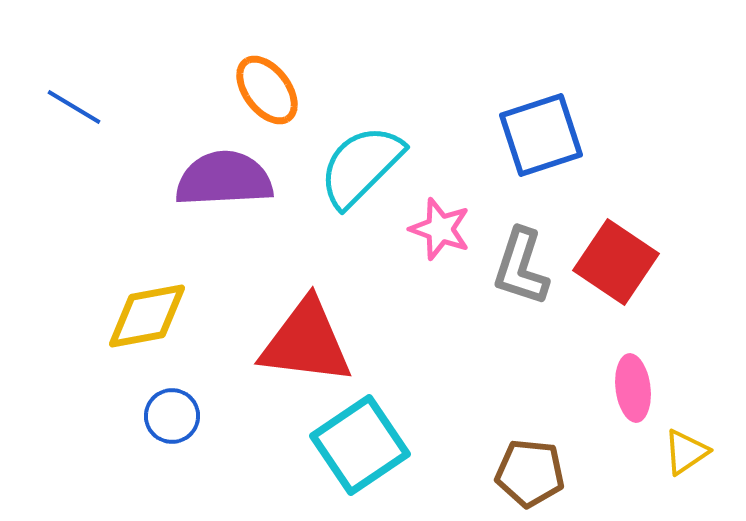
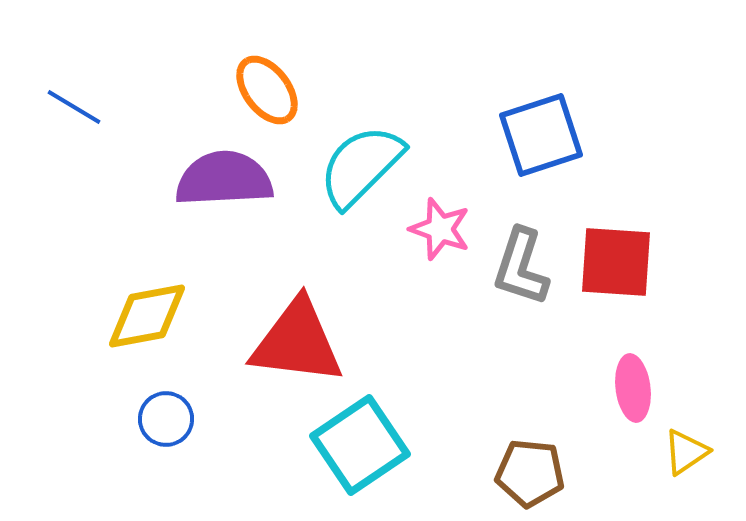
red square: rotated 30 degrees counterclockwise
red triangle: moved 9 px left
blue circle: moved 6 px left, 3 px down
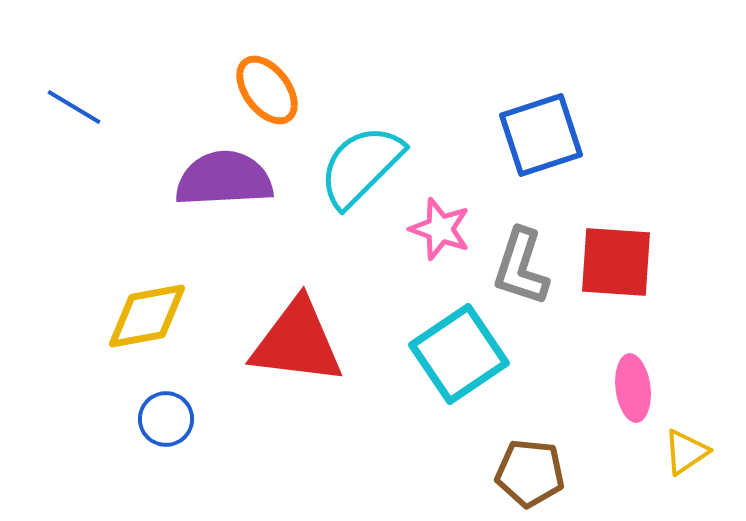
cyan square: moved 99 px right, 91 px up
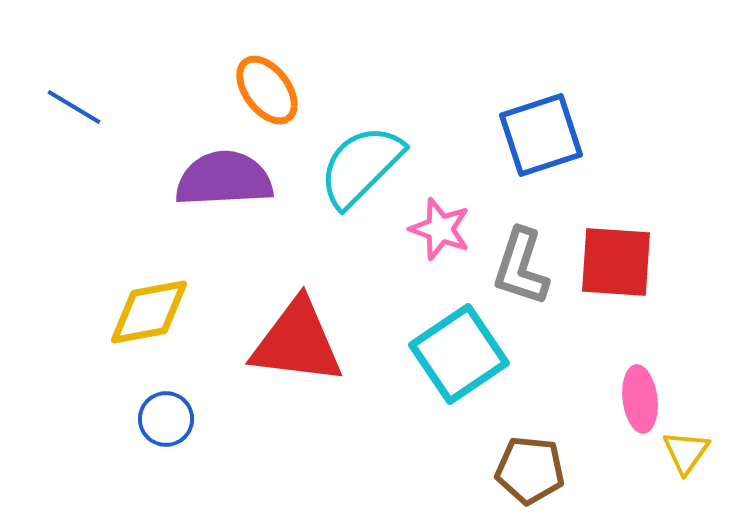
yellow diamond: moved 2 px right, 4 px up
pink ellipse: moved 7 px right, 11 px down
yellow triangle: rotated 21 degrees counterclockwise
brown pentagon: moved 3 px up
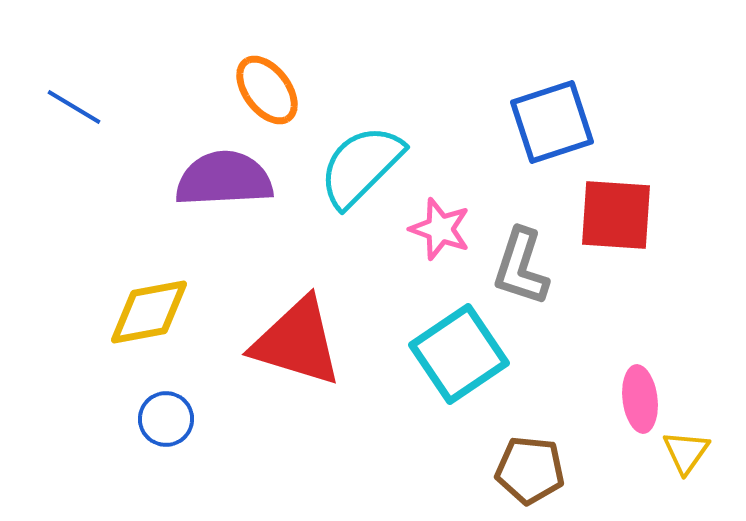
blue square: moved 11 px right, 13 px up
red square: moved 47 px up
red triangle: rotated 10 degrees clockwise
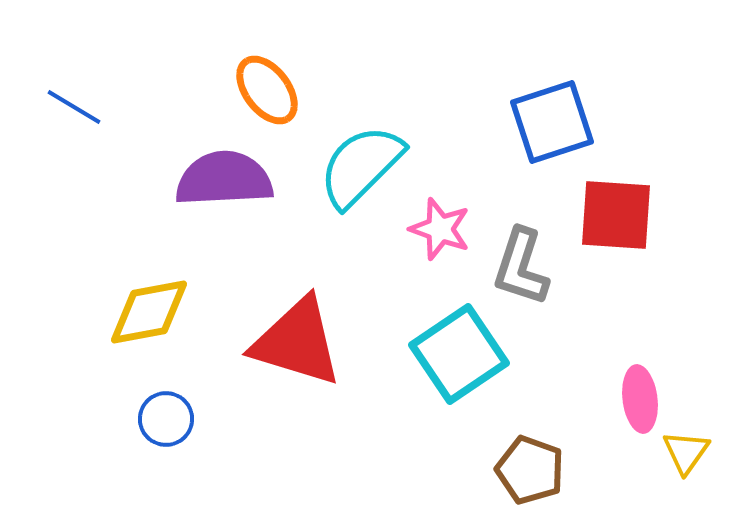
brown pentagon: rotated 14 degrees clockwise
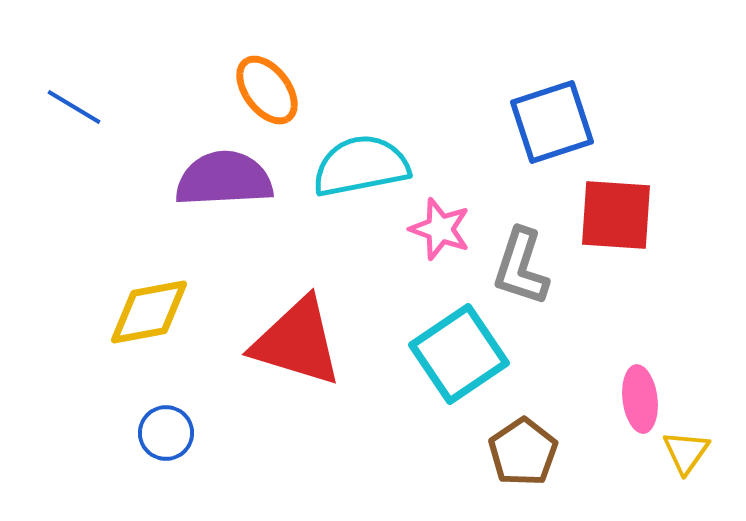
cyan semicircle: rotated 34 degrees clockwise
blue circle: moved 14 px down
brown pentagon: moved 7 px left, 18 px up; rotated 18 degrees clockwise
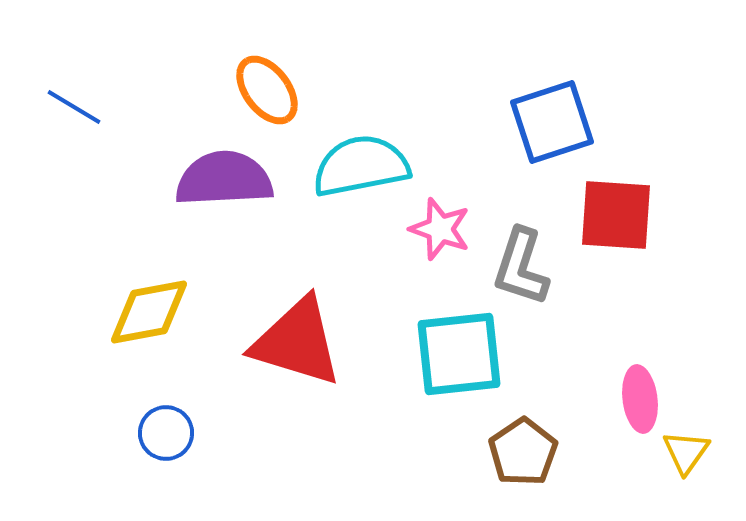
cyan square: rotated 28 degrees clockwise
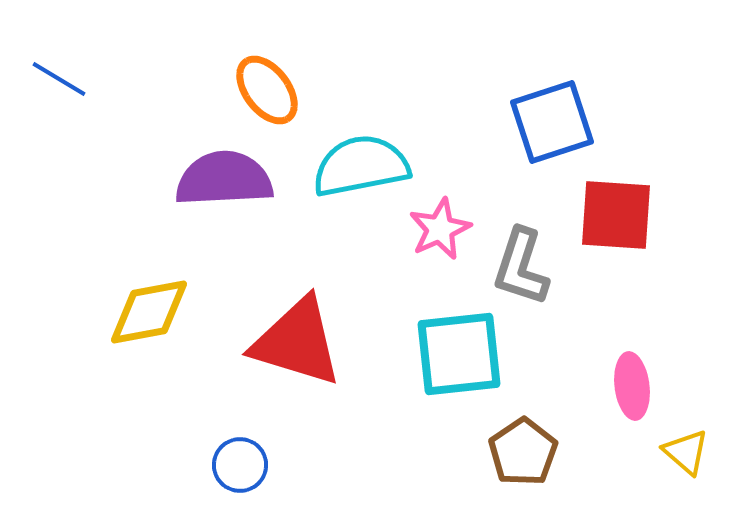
blue line: moved 15 px left, 28 px up
pink star: rotated 28 degrees clockwise
pink ellipse: moved 8 px left, 13 px up
blue circle: moved 74 px right, 32 px down
yellow triangle: rotated 24 degrees counterclockwise
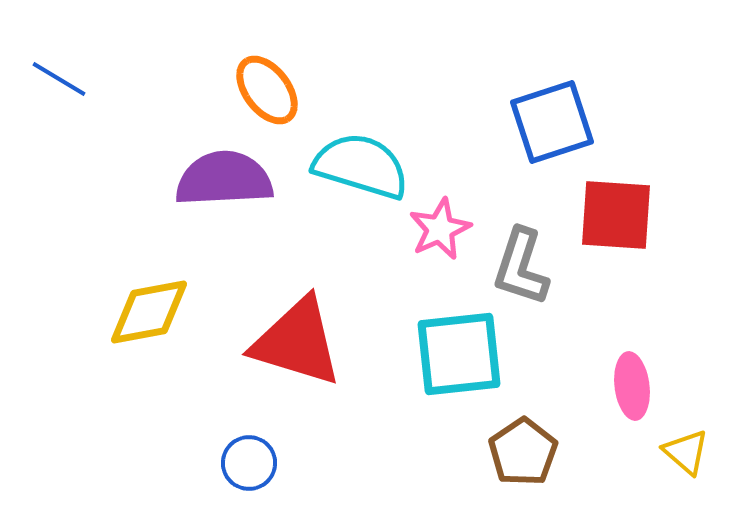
cyan semicircle: rotated 28 degrees clockwise
blue circle: moved 9 px right, 2 px up
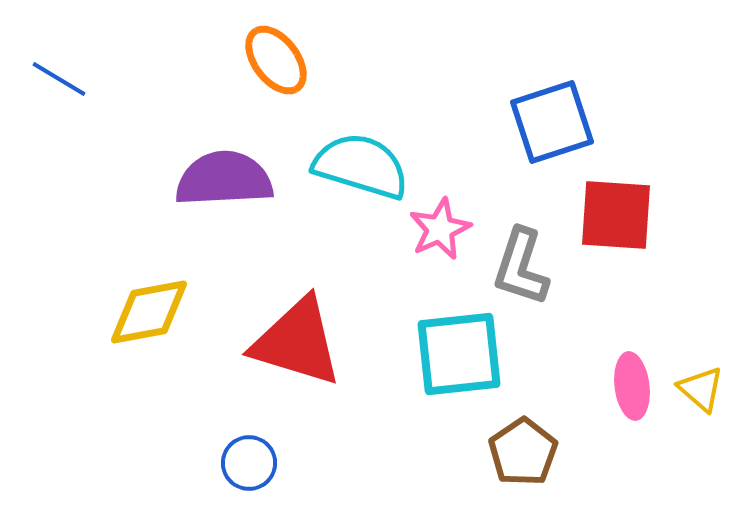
orange ellipse: moved 9 px right, 30 px up
yellow triangle: moved 15 px right, 63 px up
